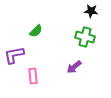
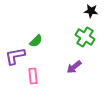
green semicircle: moved 10 px down
green cross: rotated 18 degrees clockwise
purple L-shape: moved 1 px right, 1 px down
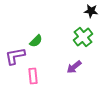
green cross: moved 2 px left; rotated 18 degrees clockwise
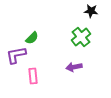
green cross: moved 2 px left
green semicircle: moved 4 px left, 3 px up
purple L-shape: moved 1 px right, 1 px up
purple arrow: rotated 28 degrees clockwise
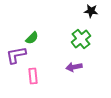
green cross: moved 2 px down
